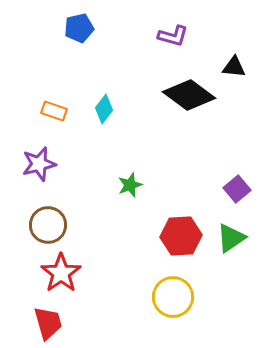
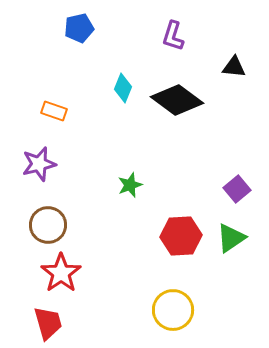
purple L-shape: rotated 92 degrees clockwise
black diamond: moved 12 px left, 5 px down
cyan diamond: moved 19 px right, 21 px up; rotated 16 degrees counterclockwise
yellow circle: moved 13 px down
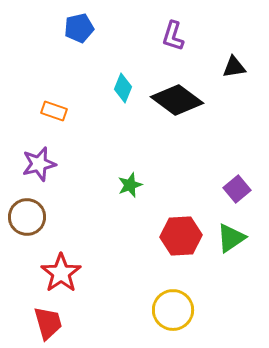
black triangle: rotated 15 degrees counterclockwise
brown circle: moved 21 px left, 8 px up
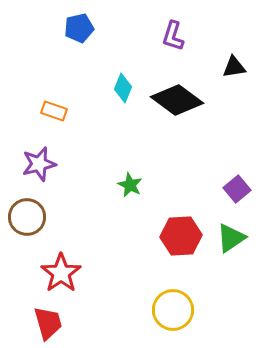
green star: rotated 25 degrees counterclockwise
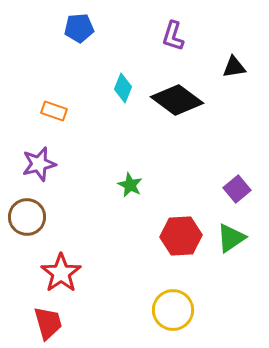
blue pentagon: rotated 8 degrees clockwise
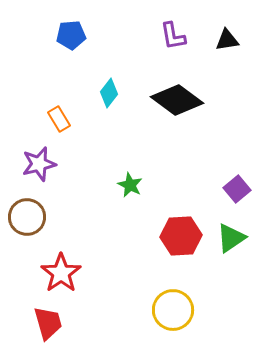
blue pentagon: moved 8 px left, 7 px down
purple L-shape: rotated 28 degrees counterclockwise
black triangle: moved 7 px left, 27 px up
cyan diamond: moved 14 px left, 5 px down; rotated 16 degrees clockwise
orange rectangle: moved 5 px right, 8 px down; rotated 40 degrees clockwise
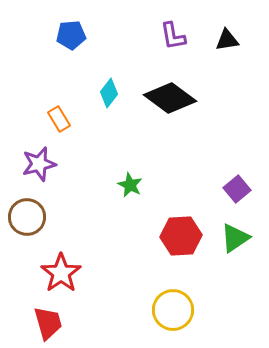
black diamond: moved 7 px left, 2 px up
green triangle: moved 4 px right
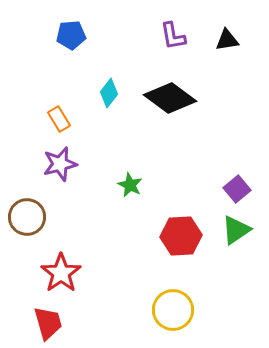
purple star: moved 21 px right
green triangle: moved 1 px right, 8 px up
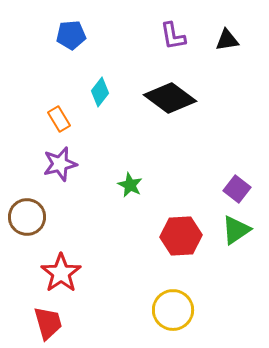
cyan diamond: moved 9 px left, 1 px up
purple square: rotated 12 degrees counterclockwise
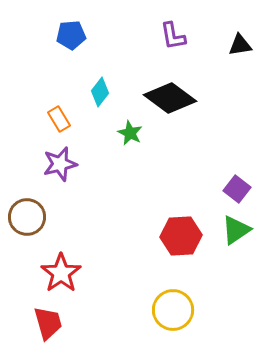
black triangle: moved 13 px right, 5 px down
green star: moved 52 px up
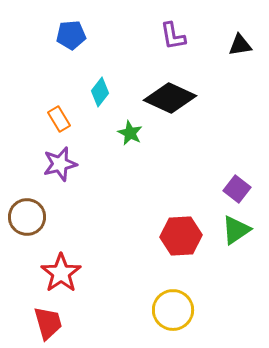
black diamond: rotated 12 degrees counterclockwise
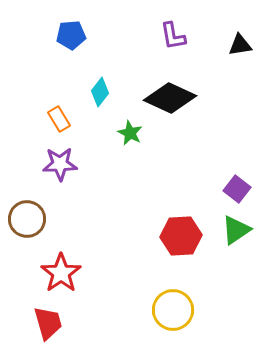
purple star: rotated 12 degrees clockwise
brown circle: moved 2 px down
